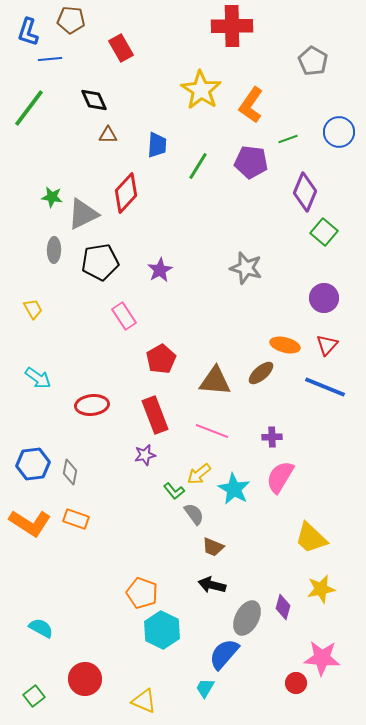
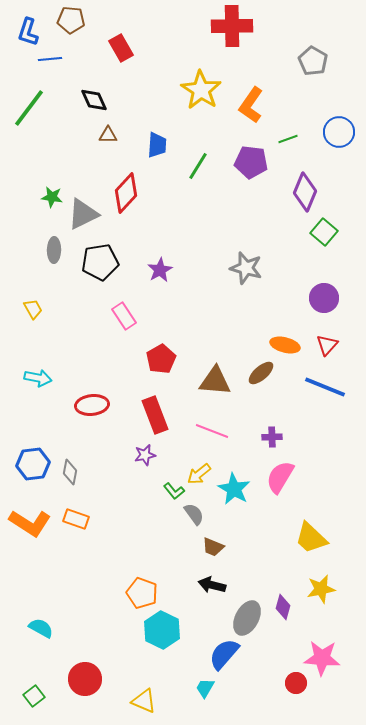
cyan arrow at (38, 378): rotated 24 degrees counterclockwise
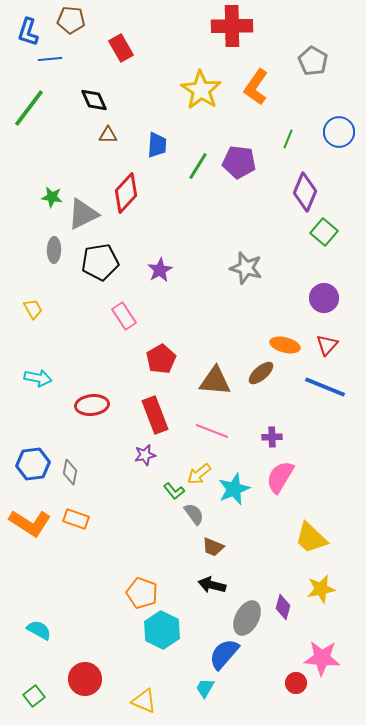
orange L-shape at (251, 105): moved 5 px right, 18 px up
green line at (288, 139): rotated 48 degrees counterclockwise
purple pentagon at (251, 162): moved 12 px left
cyan star at (234, 489): rotated 20 degrees clockwise
cyan semicircle at (41, 628): moved 2 px left, 2 px down
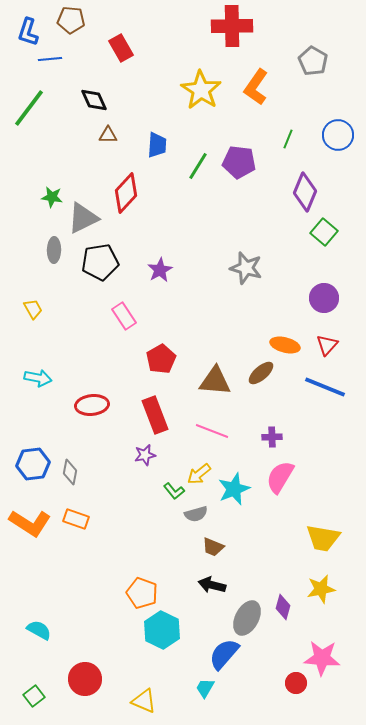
blue circle at (339, 132): moved 1 px left, 3 px down
gray triangle at (83, 214): moved 4 px down
gray semicircle at (194, 514): moved 2 px right; rotated 110 degrees clockwise
yellow trapezoid at (311, 538): moved 12 px right; rotated 33 degrees counterclockwise
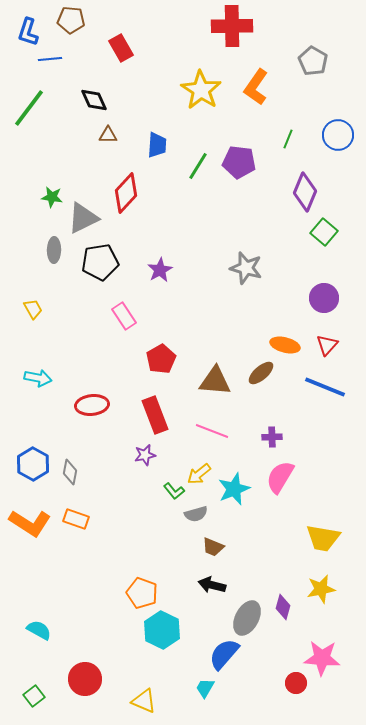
blue hexagon at (33, 464): rotated 24 degrees counterclockwise
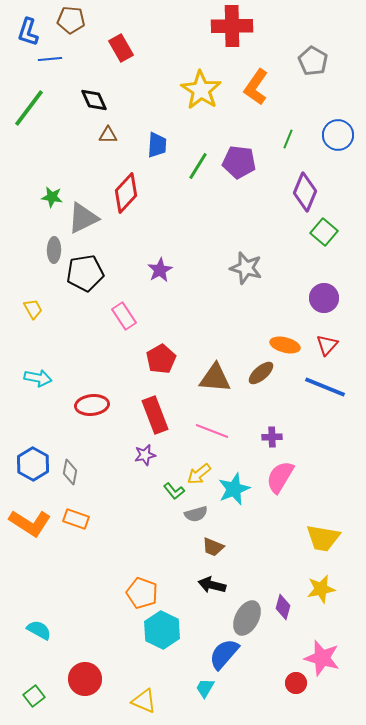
black pentagon at (100, 262): moved 15 px left, 11 px down
brown triangle at (215, 381): moved 3 px up
pink star at (322, 658): rotated 12 degrees clockwise
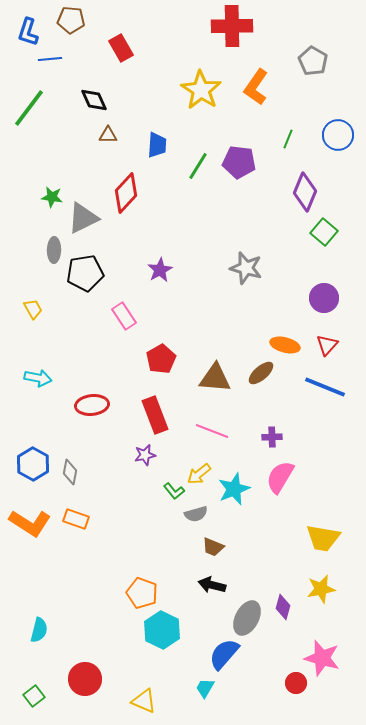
cyan semicircle at (39, 630): rotated 75 degrees clockwise
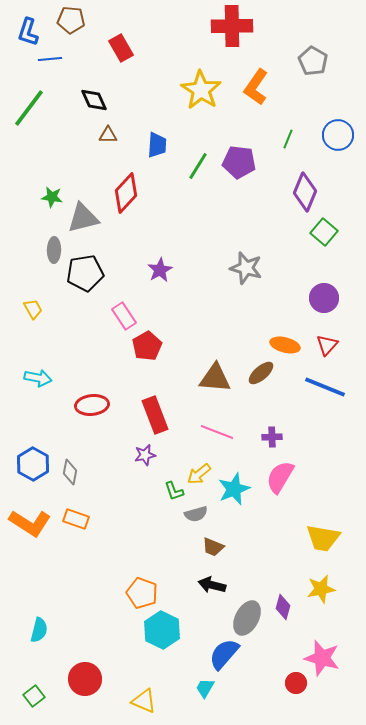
gray triangle at (83, 218): rotated 12 degrees clockwise
red pentagon at (161, 359): moved 14 px left, 13 px up
pink line at (212, 431): moved 5 px right, 1 px down
green L-shape at (174, 491): rotated 20 degrees clockwise
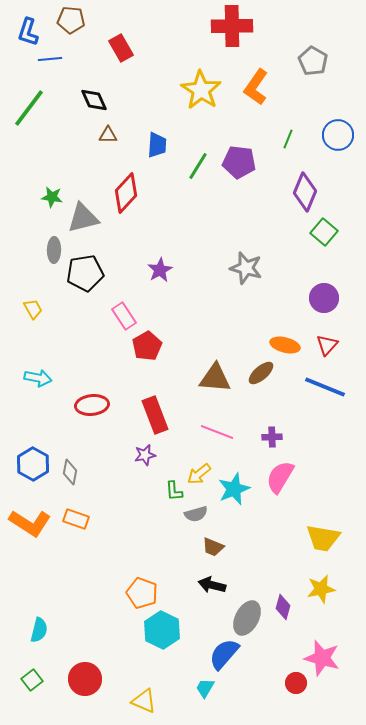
green L-shape at (174, 491): rotated 15 degrees clockwise
green square at (34, 696): moved 2 px left, 16 px up
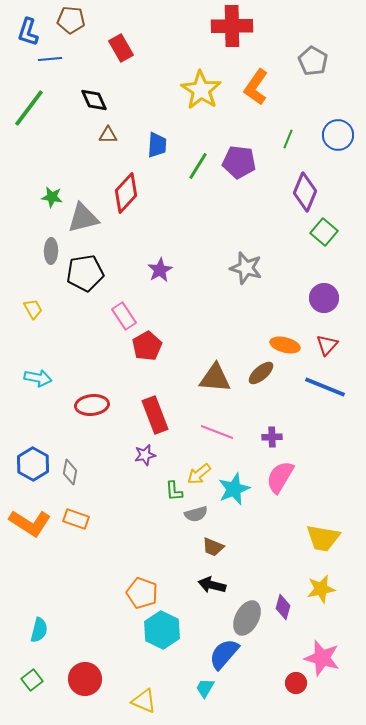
gray ellipse at (54, 250): moved 3 px left, 1 px down
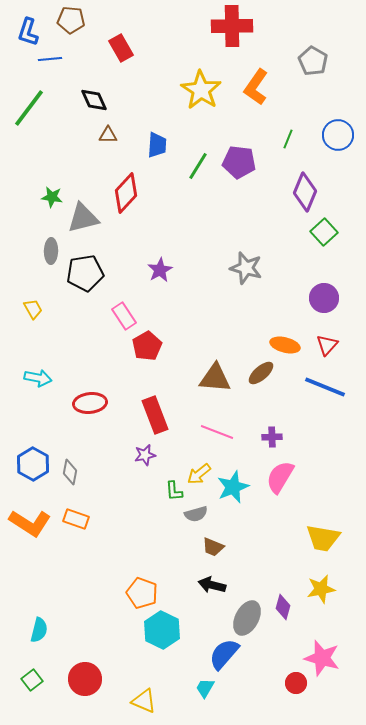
green square at (324, 232): rotated 8 degrees clockwise
red ellipse at (92, 405): moved 2 px left, 2 px up
cyan star at (234, 489): moved 1 px left, 2 px up
